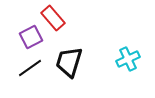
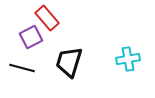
red rectangle: moved 6 px left
cyan cross: rotated 15 degrees clockwise
black line: moved 8 px left; rotated 50 degrees clockwise
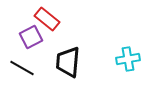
red rectangle: moved 1 px down; rotated 10 degrees counterclockwise
black trapezoid: moved 1 px left; rotated 12 degrees counterclockwise
black line: rotated 15 degrees clockwise
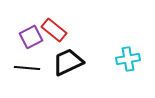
red rectangle: moved 7 px right, 11 px down
black trapezoid: rotated 60 degrees clockwise
black line: moved 5 px right; rotated 25 degrees counterclockwise
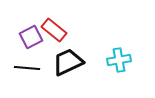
cyan cross: moved 9 px left, 1 px down
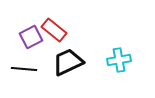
black line: moved 3 px left, 1 px down
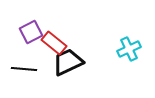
red rectangle: moved 13 px down
purple square: moved 5 px up
cyan cross: moved 10 px right, 11 px up; rotated 15 degrees counterclockwise
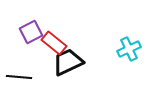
black line: moved 5 px left, 8 px down
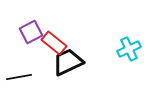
black line: rotated 15 degrees counterclockwise
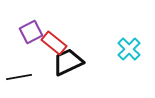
cyan cross: rotated 20 degrees counterclockwise
